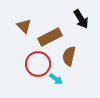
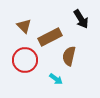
red circle: moved 13 px left, 4 px up
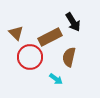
black arrow: moved 8 px left, 3 px down
brown triangle: moved 8 px left, 7 px down
brown semicircle: moved 1 px down
red circle: moved 5 px right, 3 px up
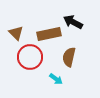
black arrow: rotated 150 degrees clockwise
brown rectangle: moved 1 px left, 3 px up; rotated 15 degrees clockwise
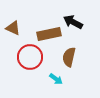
brown triangle: moved 3 px left, 5 px up; rotated 21 degrees counterclockwise
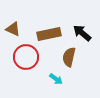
black arrow: moved 9 px right, 11 px down; rotated 12 degrees clockwise
brown triangle: moved 1 px down
red circle: moved 4 px left
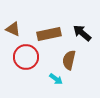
brown semicircle: moved 3 px down
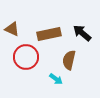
brown triangle: moved 1 px left
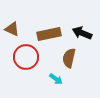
black arrow: rotated 18 degrees counterclockwise
brown semicircle: moved 2 px up
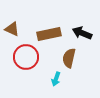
cyan arrow: rotated 72 degrees clockwise
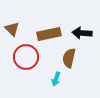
brown triangle: rotated 21 degrees clockwise
black arrow: rotated 18 degrees counterclockwise
